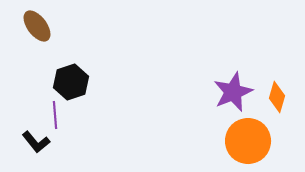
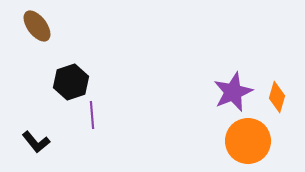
purple line: moved 37 px right
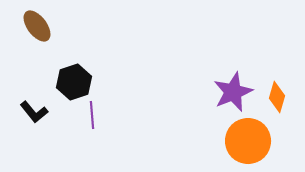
black hexagon: moved 3 px right
black L-shape: moved 2 px left, 30 px up
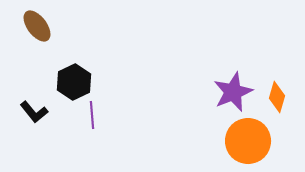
black hexagon: rotated 8 degrees counterclockwise
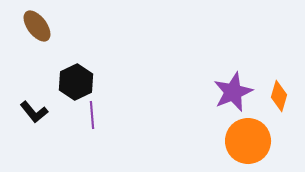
black hexagon: moved 2 px right
orange diamond: moved 2 px right, 1 px up
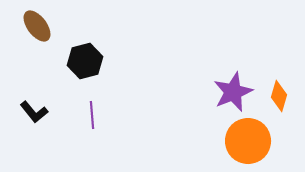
black hexagon: moved 9 px right, 21 px up; rotated 12 degrees clockwise
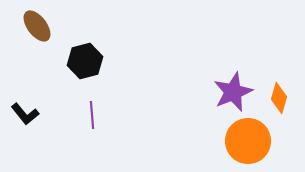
orange diamond: moved 2 px down
black L-shape: moved 9 px left, 2 px down
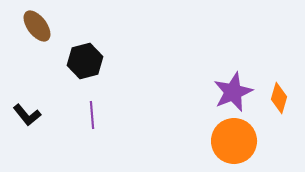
black L-shape: moved 2 px right, 1 px down
orange circle: moved 14 px left
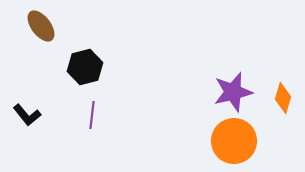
brown ellipse: moved 4 px right
black hexagon: moved 6 px down
purple star: rotated 9 degrees clockwise
orange diamond: moved 4 px right
purple line: rotated 12 degrees clockwise
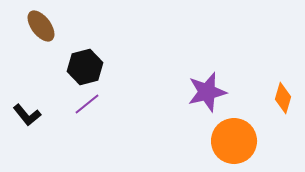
purple star: moved 26 px left
purple line: moved 5 px left, 11 px up; rotated 44 degrees clockwise
